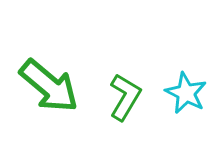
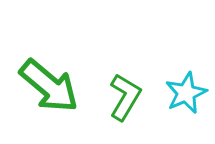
cyan star: rotated 21 degrees clockwise
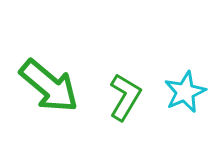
cyan star: moved 1 px left, 1 px up
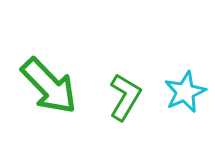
green arrow: rotated 6 degrees clockwise
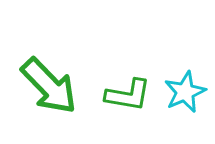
green L-shape: moved 3 px right, 2 px up; rotated 69 degrees clockwise
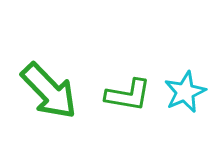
green arrow: moved 5 px down
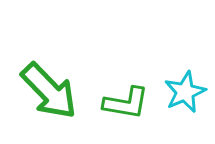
green L-shape: moved 2 px left, 8 px down
